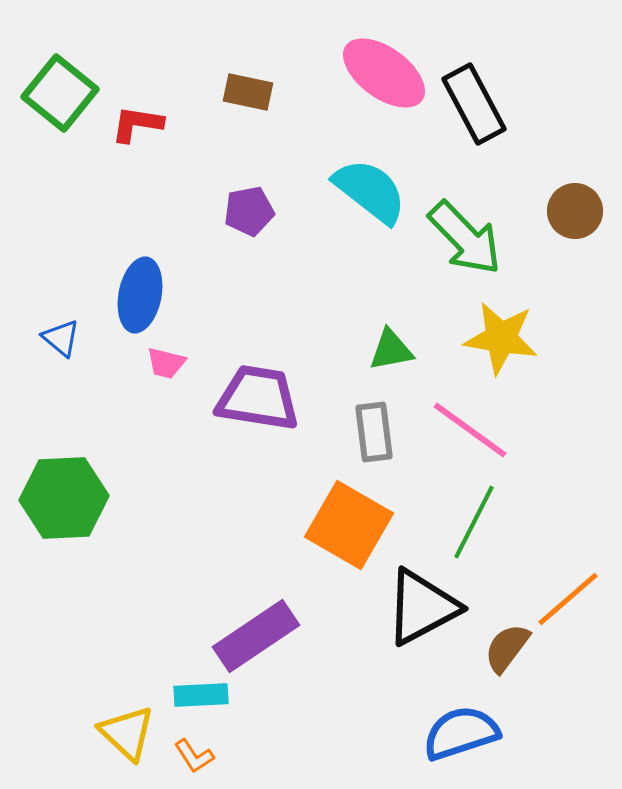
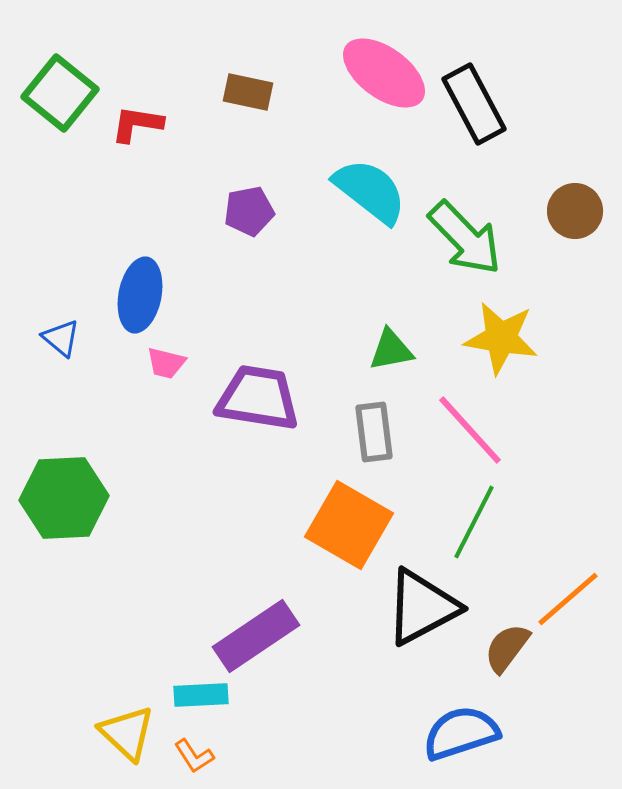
pink line: rotated 12 degrees clockwise
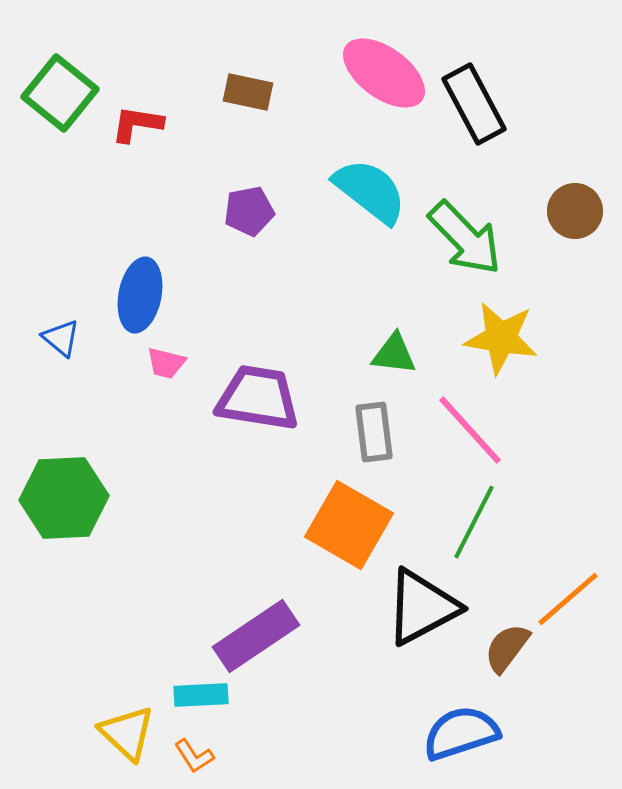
green triangle: moved 3 px right, 4 px down; rotated 18 degrees clockwise
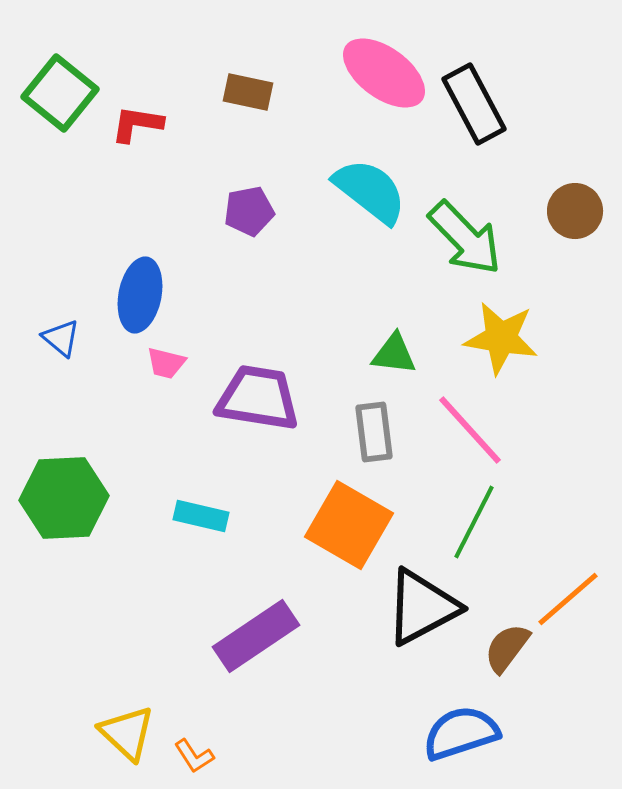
cyan rectangle: moved 179 px up; rotated 16 degrees clockwise
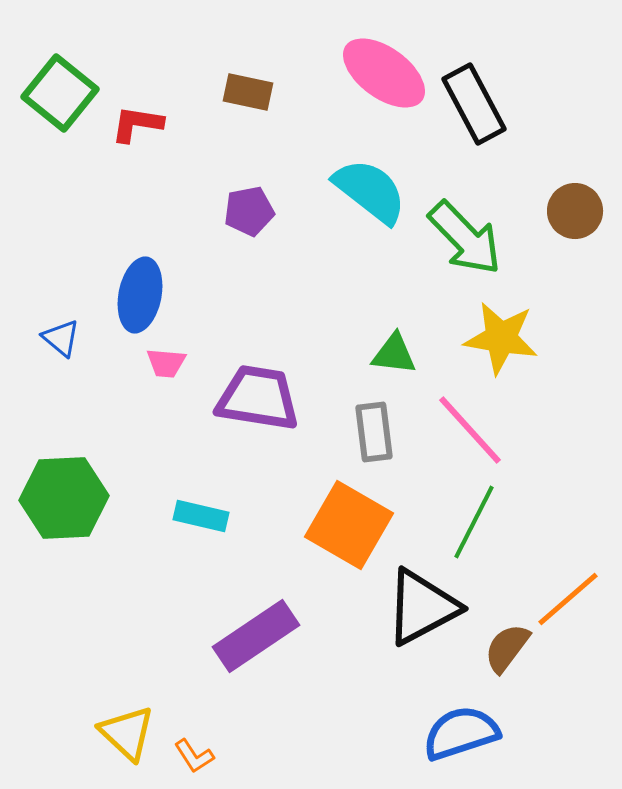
pink trapezoid: rotated 9 degrees counterclockwise
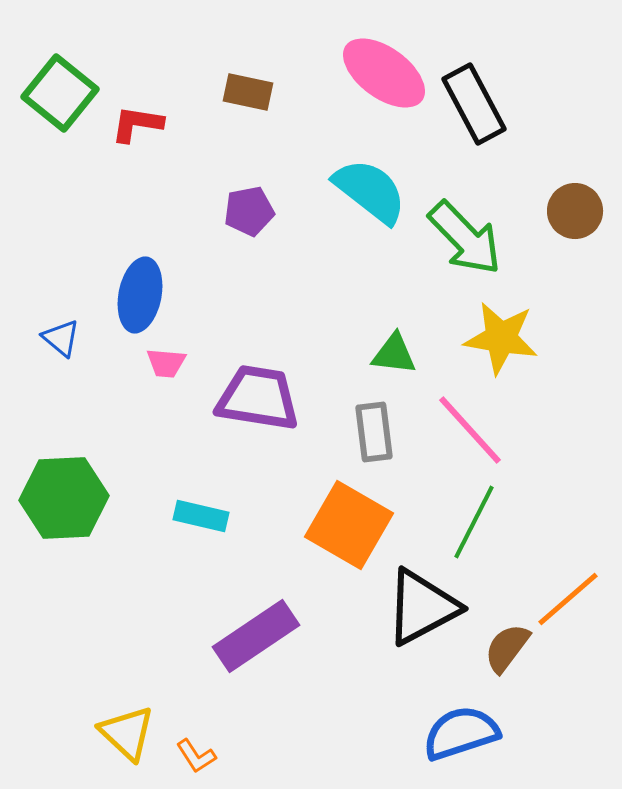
orange L-shape: moved 2 px right
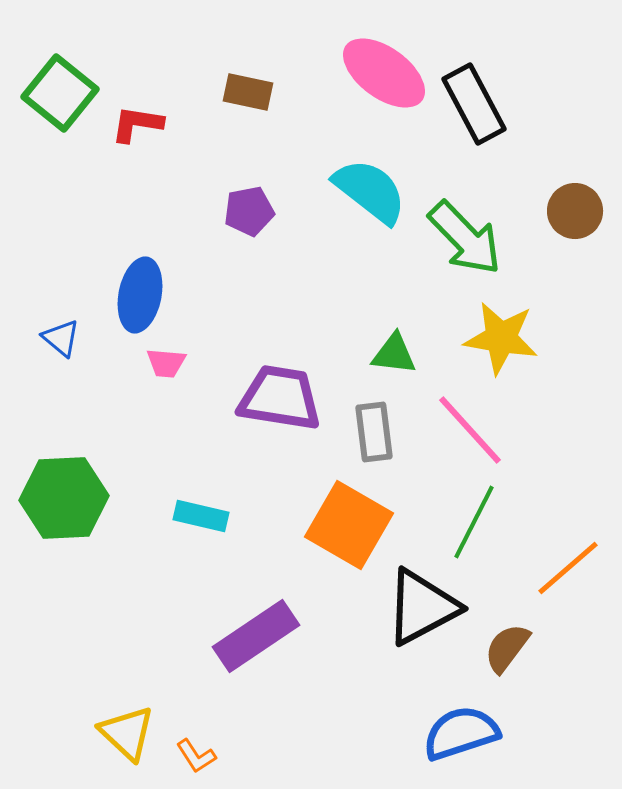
purple trapezoid: moved 22 px right
orange line: moved 31 px up
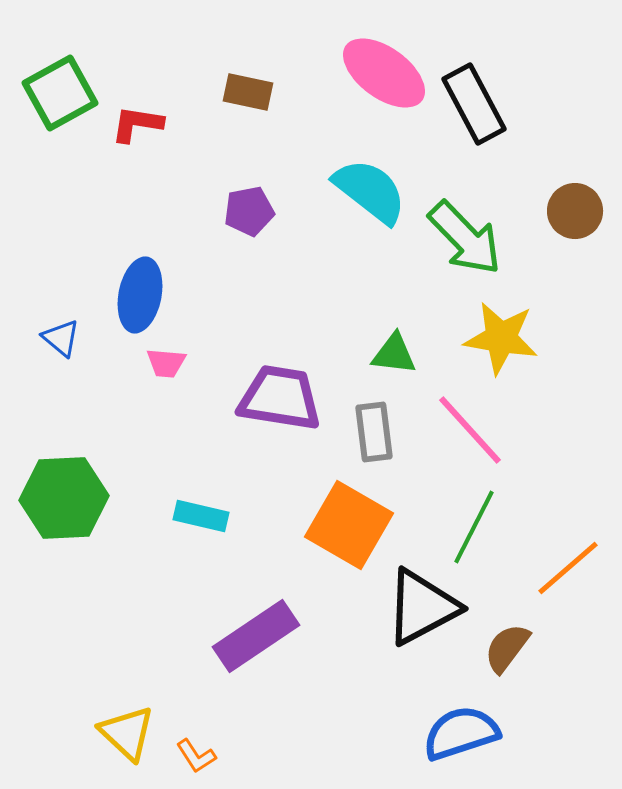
green square: rotated 22 degrees clockwise
green line: moved 5 px down
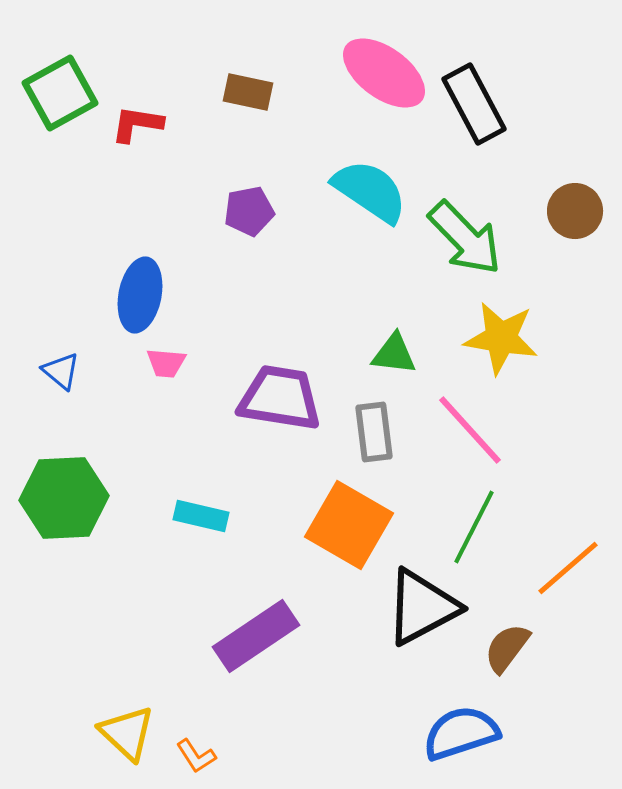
cyan semicircle: rotated 4 degrees counterclockwise
blue triangle: moved 33 px down
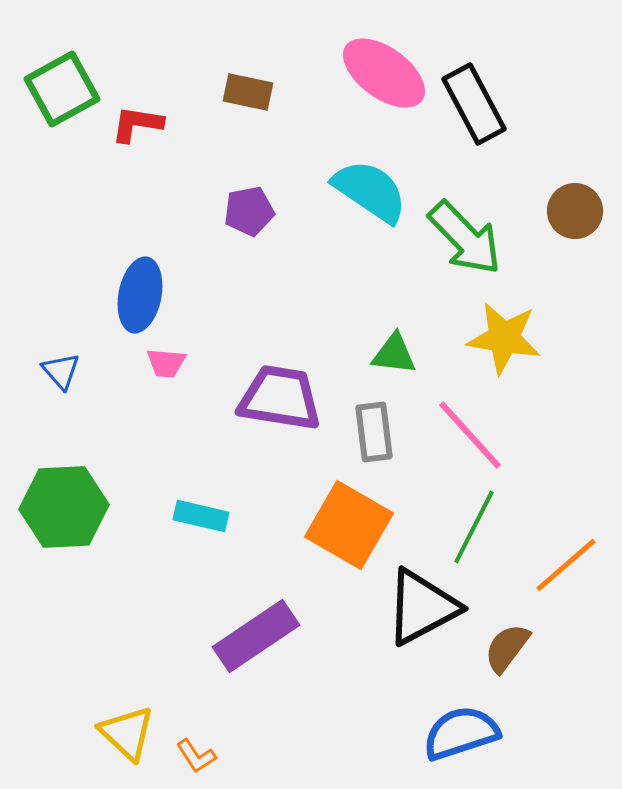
green square: moved 2 px right, 4 px up
yellow star: moved 3 px right
blue triangle: rotated 9 degrees clockwise
pink line: moved 5 px down
green hexagon: moved 9 px down
orange line: moved 2 px left, 3 px up
